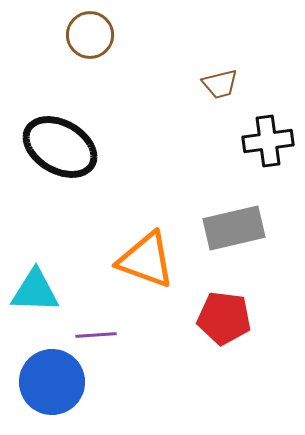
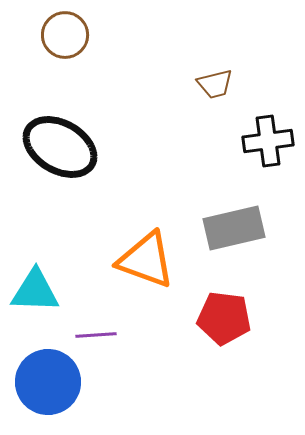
brown circle: moved 25 px left
brown trapezoid: moved 5 px left
blue circle: moved 4 px left
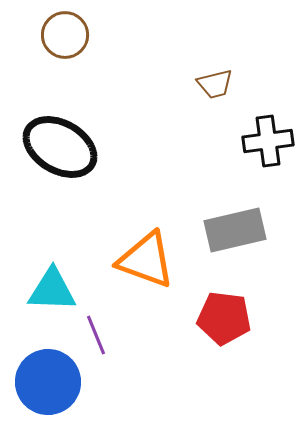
gray rectangle: moved 1 px right, 2 px down
cyan triangle: moved 17 px right, 1 px up
purple line: rotated 72 degrees clockwise
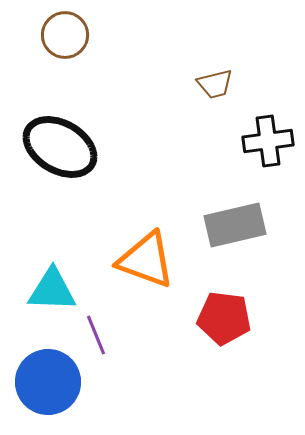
gray rectangle: moved 5 px up
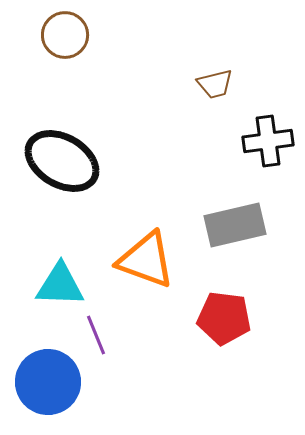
black ellipse: moved 2 px right, 14 px down
cyan triangle: moved 8 px right, 5 px up
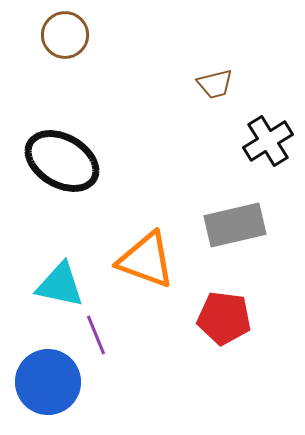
black cross: rotated 24 degrees counterclockwise
cyan triangle: rotated 10 degrees clockwise
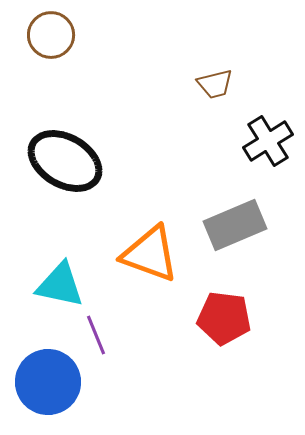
brown circle: moved 14 px left
black ellipse: moved 3 px right
gray rectangle: rotated 10 degrees counterclockwise
orange triangle: moved 4 px right, 6 px up
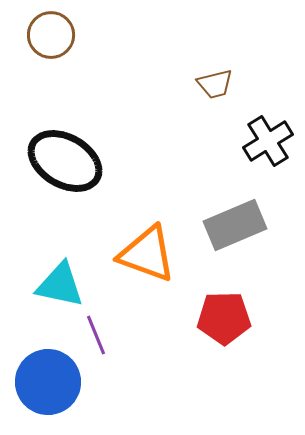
orange triangle: moved 3 px left
red pentagon: rotated 8 degrees counterclockwise
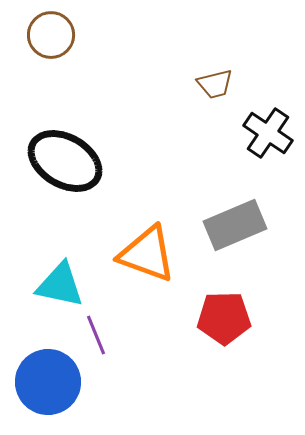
black cross: moved 8 px up; rotated 24 degrees counterclockwise
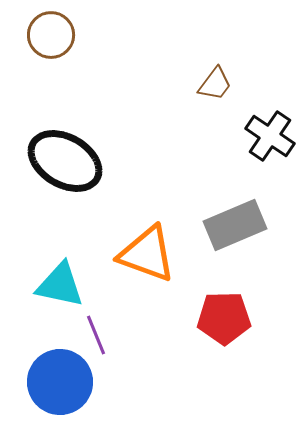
brown trapezoid: rotated 39 degrees counterclockwise
black cross: moved 2 px right, 3 px down
blue circle: moved 12 px right
